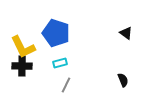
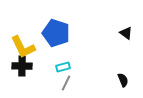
cyan rectangle: moved 3 px right, 4 px down
gray line: moved 2 px up
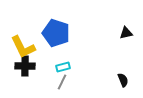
black triangle: rotated 48 degrees counterclockwise
black cross: moved 3 px right
gray line: moved 4 px left, 1 px up
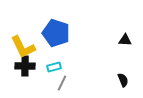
black triangle: moved 1 px left, 7 px down; rotated 16 degrees clockwise
cyan rectangle: moved 9 px left
gray line: moved 1 px down
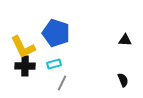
cyan rectangle: moved 3 px up
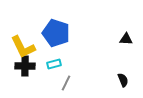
black triangle: moved 1 px right, 1 px up
gray line: moved 4 px right
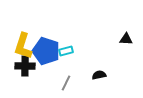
blue pentagon: moved 10 px left, 18 px down
yellow L-shape: moved 1 px up; rotated 44 degrees clockwise
cyan rectangle: moved 12 px right, 13 px up
black semicircle: moved 24 px left, 5 px up; rotated 80 degrees counterclockwise
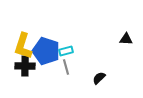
black semicircle: moved 3 px down; rotated 32 degrees counterclockwise
gray line: moved 16 px up; rotated 42 degrees counterclockwise
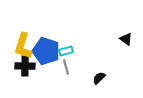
black triangle: rotated 32 degrees clockwise
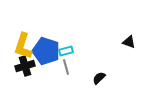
black triangle: moved 3 px right, 3 px down; rotated 16 degrees counterclockwise
black cross: rotated 18 degrees counterclockwise
